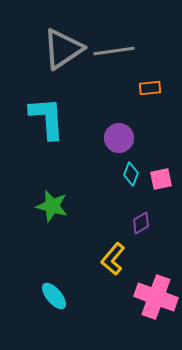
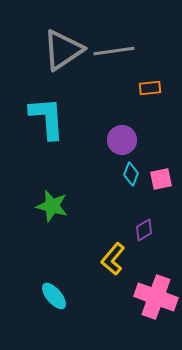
gray triangle: moved 1 px down
purple circle: moved 3 px right, 2 px down
purple diamond: moved 3 px right, 7 px down
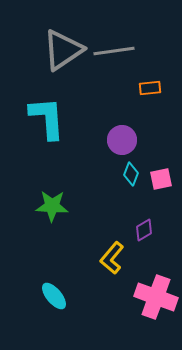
green star: rotated 12 degrees counterclockwise
yellow L-shape: moved 1 px left, 1 px up
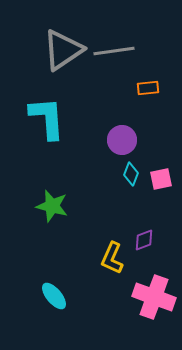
orange rectangle: moved 2 px left
green star: rotated 12 degrees clockwise
purple diamond: moved 10 px down; rotated 10 degrees clockwise
yellow L-shape: rotated 16 degrees counterclockwise
pink cross: moved 2 px left
